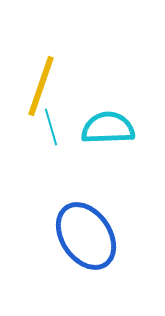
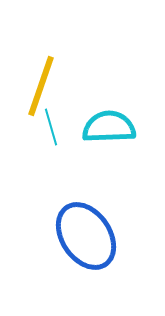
cyan semicircle: moved 1 px right, 1 px up
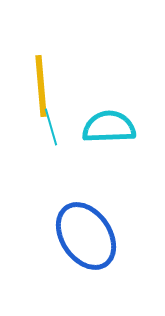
yellow line: rotated 24 degrees counterclockwise
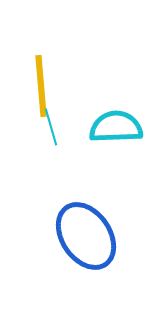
cyan semicircle: moved 7 px right
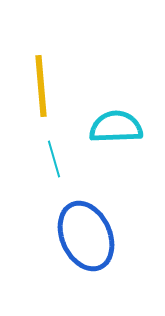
cyan line: moved 3 px right, 32 px down
blue ellipse: rotated 10 degrees clockwise
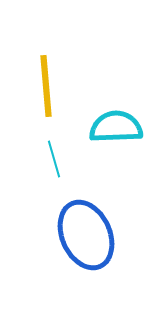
yellow line: moved 5 px right
blue ellipse: moved 1 px up
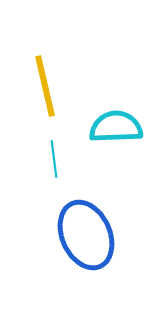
yellow line: moved 1 px left; rotated 8 degrees counterclockwise
cyan line: rotated 9 degrees clockwise
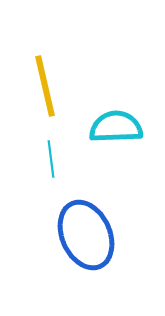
cyan line: moved 3 px left
